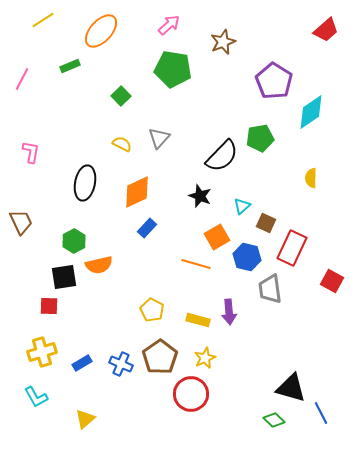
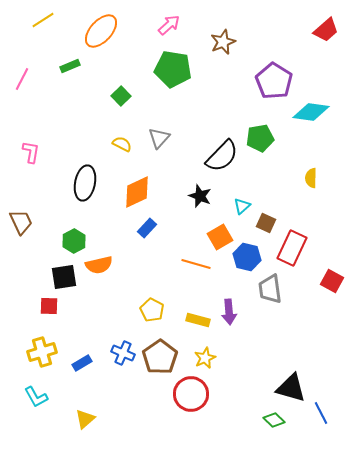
cyan diamond at (311, 112): rotated 42 degrees clockwise
orange square at (217, 237): moved 3 px right
blue cross at (121, 364): moved 2 px right, 11 px up
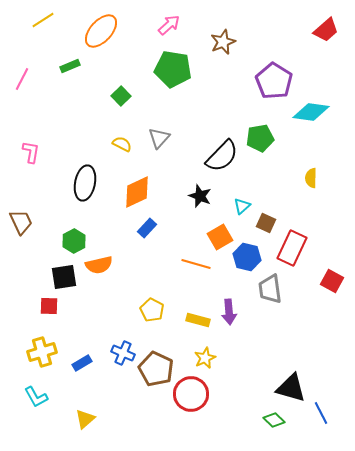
brown pentagon at (160, 357): moved 4 px left, 12 px down; rotated 12 degrees counterclockwise
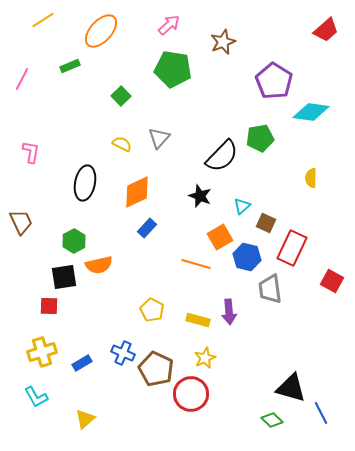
green diamond at (274, 420): moved 2 px left
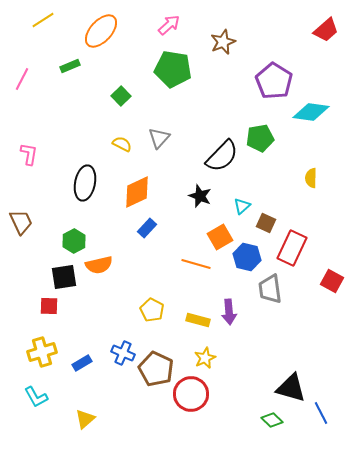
pink L-shape at (31, 152): moved 2 px left, 2 px down
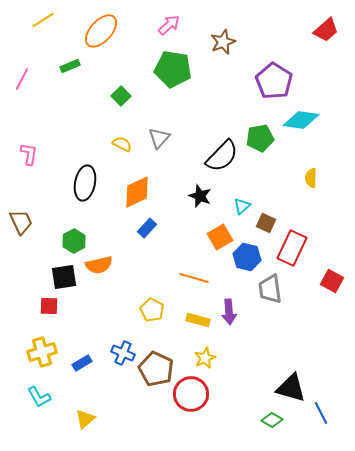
cyan diamond at (311, 112): moved 10 px left, 8 px down
orange line at (196, 264): moved 2 px left, 14 px down
cyan L-shape at (36, 397): moved 3 px right
green diamond at (272, 420): rotated 15 degrees counterclockwise
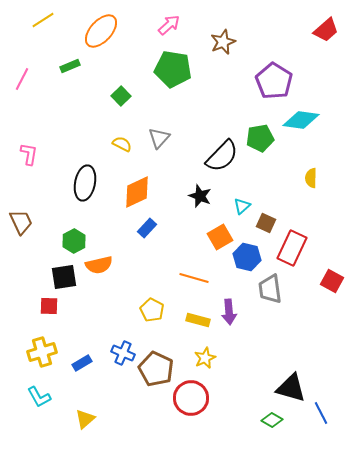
red circle at (191, 394): moved 4 px down
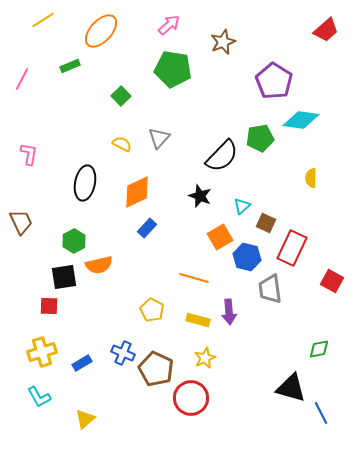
green diamond at (272, 420): moved 47 px right, 71 px up; rotated 40 degrees counterclockwise
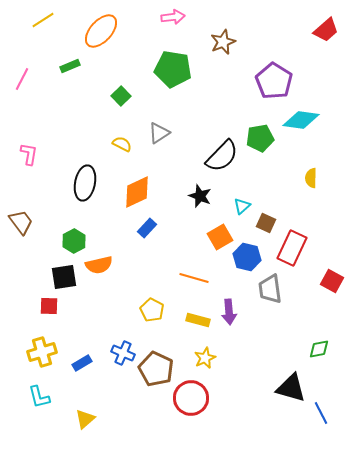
pink arrow at (169, 25): moved 4 px right, 8 px up; rotated 35 degrees clockwise
gray triangle at (159, 138): moved 5 px up; rotated 15 degrees clockwise
brown trapezoid at (21, 222): rotated 12 degrees counterclockwise
cyan L-shape at (39, 397): rotated 15 degrees clockwise
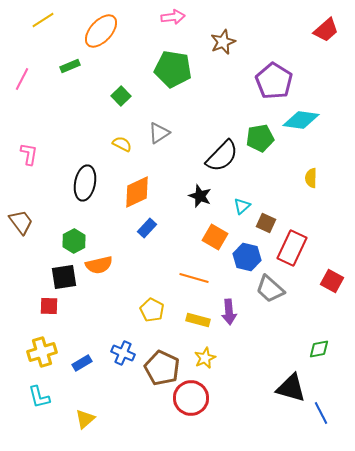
orange square at (220, 237): moved 5 px left; rotated 30 degrees counterclockwise
gray trapezoid at (270, 289): rotated 40 degrees counterclockwise
brown pentagon at (156, 369): moved 6 px right, 1 px up
